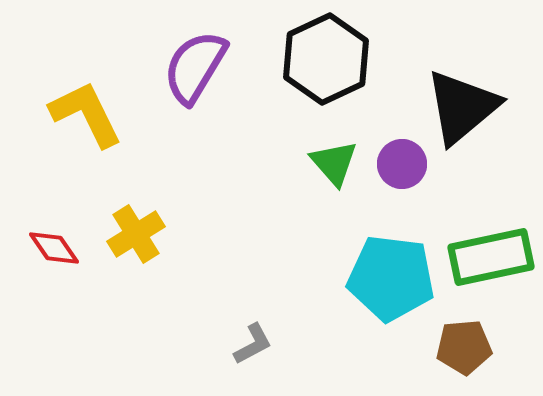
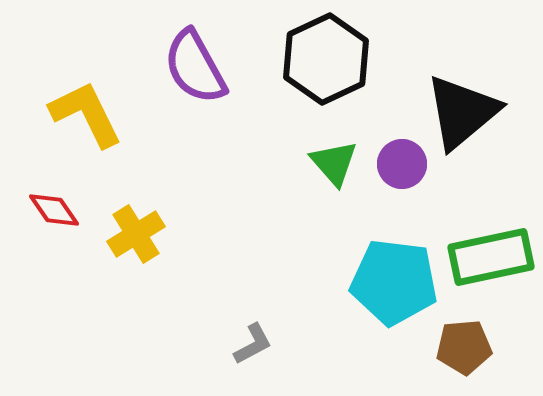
purple semicircle: rotated 60 degrees counterclockwise
black triangle: moved 5 px down
red diamond: moved 38 px up
cyan pentagon: moved 3 px right, 4 px down
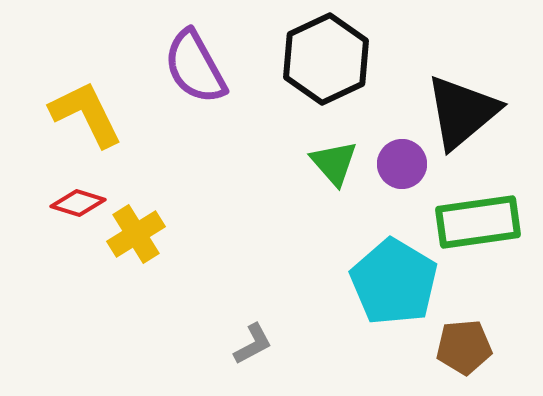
red diamond: moved 24 px right, 7 px up; rotated 38 degrees counterclockwise
green rectangle: moved 13 px left, 35 px up; rotated 4 degrees clockwise
cyan pentagon: rotated 24 degrees clockwise
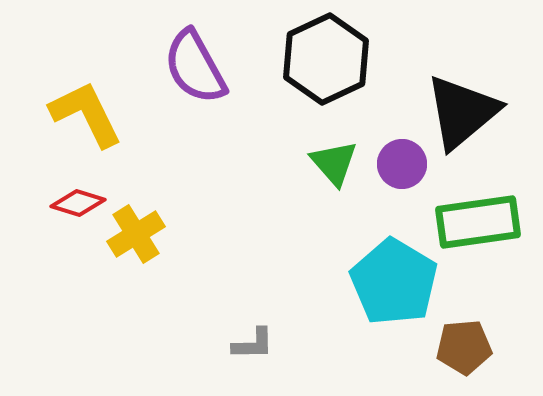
gray L-shape: rotated 27 degrees clockwise
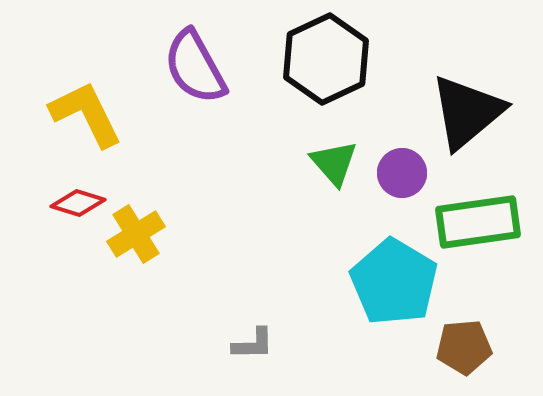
black triangle: moved 5 px right
purple circle: moved 9 px down
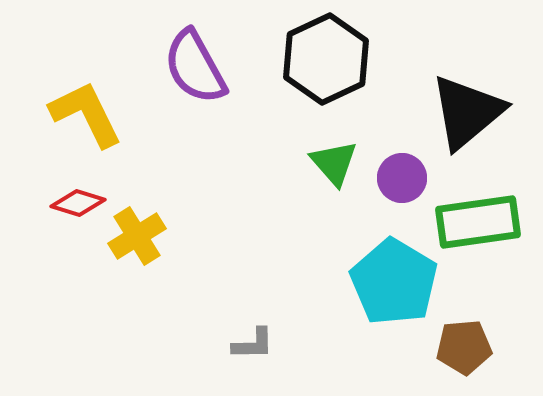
purple circle: moved 5 px down
yellow cross: moved 1 px right, 2 px down
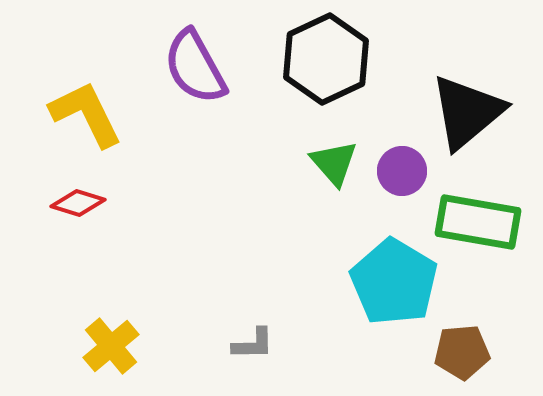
purple circle: moved 7 px up
green rectangle: rotated 18 degrees clockwise
yellow cross: moved 26 px left, 110 px down; rotated 8 degrees counterclockwise
brown pentagon: moved 2 px left, 5 px down
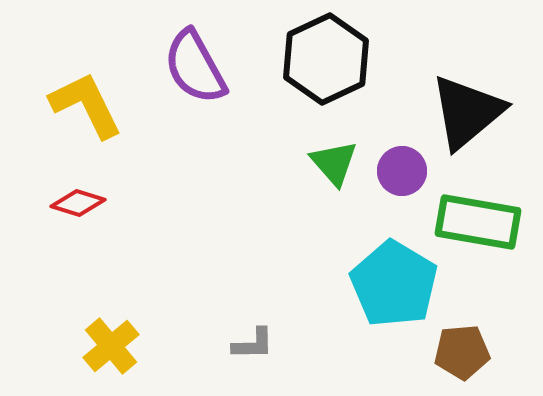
yellow L-shape: moved 9 px up
cyan pentagon: moved 2 px down
